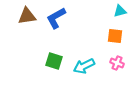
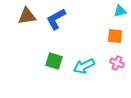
blue L-shape: moved 1 px down
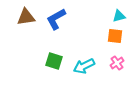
cyan triangle: moved 1 px left, 5 px down
brown triangle: moved 1 px left, 1 px down
pink cross: rotated 32 degrees clockwise
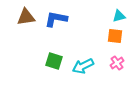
blue L-shape: rotated 40 degrees clockwise
cyan arrow: moved 1 px left
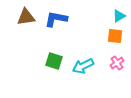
cyan triangle: rotated 16 degrees counterclockwise
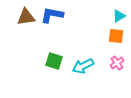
blue L-shape: moved 4 px left, 4 px up
orange square: moved 1 px right
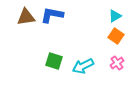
cyan triangle: moved 4 px left
orange square: rotated 28 degrees clockwise
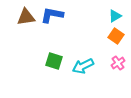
pink cross: moved 1 px right
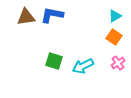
orange square: moved 2 px left, 1 px down
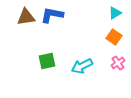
cyan triangle: moved 3 px up
green square: moved 7 px left; rotated 30 degrees counterclockwise
cyan arrow: moved 1 px left
